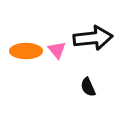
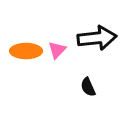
black arrow: moved 4 px right
pink triangle: rotated 24 degrees clockwise
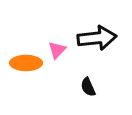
orange ellipse: moved 12 px down
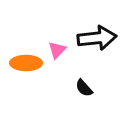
black semicircle: moved 4 px left, 1 px down; rotated 18 degrees counterclockwise
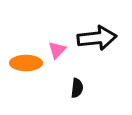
black semicircle: moved 7 px left; rotated 132 degrees counterclockwise
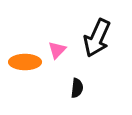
black arrow: rotated 120 degrees clockwise
orange ellipse: moved 1 px left, 1 px up
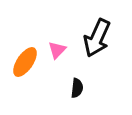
orange ellipse: rotated 56 degrees counterclockwise
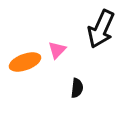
black arrow: moved 4 px right, 9 px up
orange ellipse: rotated 36 degrees clockwise
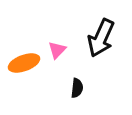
black arrow: moved 9 px down
orange ellipse: moved 1 px left, 1 px down
